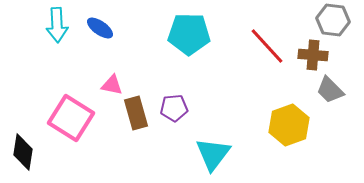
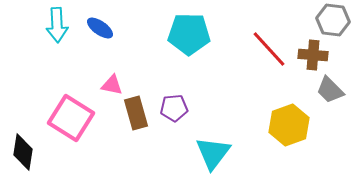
red line: moved 2 px right, 3 px down
cyan triangle: moved 1 px up
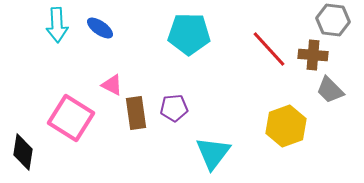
pink triangle: rotated 15 degrees clockwise
brown rectangle: rotated 8 degrees clockwise
yellow hexagon: moved 3 px left, 1 px down
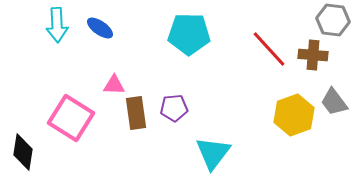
pink triangle: moved 2 px right; rotated 25 degrees counterclockwise
gray trapezoid: moved 4 px right, 12 px down; rotated 8 degrees clockwise
yellow hexagon: moved 8 px right, 11 px up
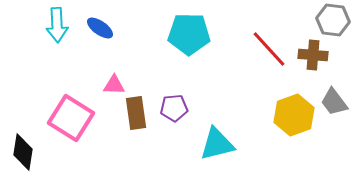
cyan triangle: moved 4 px right, 9 px up; rotated 39 degrees clockwise
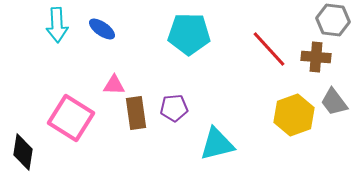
blue ellipse: moved 2 px right, 1 px down
brown cross: moved 3 px right, 2 px down
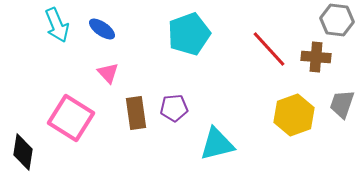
gray hexagon: moved 4 px right
cyan arrow: rotated 20 degrees counterclockwise
cyan pentagon: rotated 21 degrees counterclockwise
pink triangle: moved 6 px left, 12 px up; rotated 45 degrees clockwise
gray trapezoid: moved 8 px right, 2 px down; rotated 56 degrees clockwise
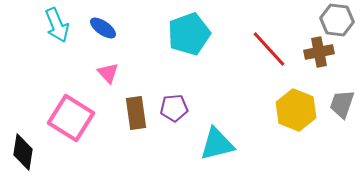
blue ellipse: moved 1 px right, 1 px up
brown cross: moved 3 px right, 5 px up; rotated 16 degrees counterclockwise
yellow hexagon: moved 2 px right, 5 px up; rotated 18 degrees counterclockwise
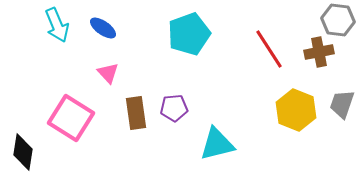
gray hexagon: moved 1 px right
red line: rotated 9 degrees clockwise
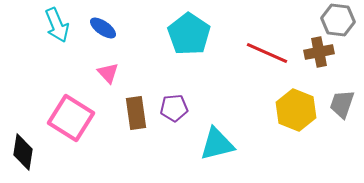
cyan pentagon: rotated 18 degrees counterclockwise
red line: moved 2 px left, 4 px down; rotated 33 degrees counterclockwise
